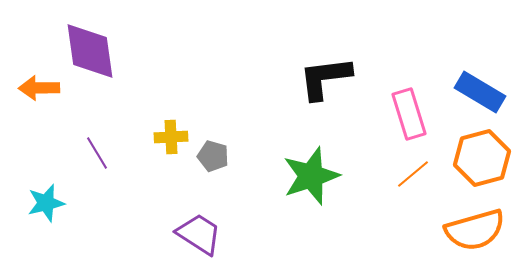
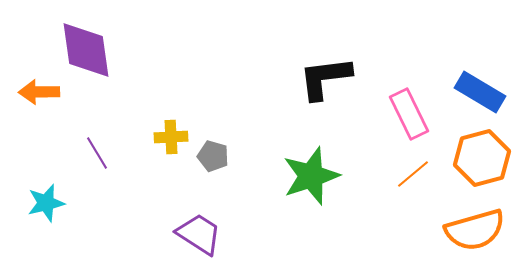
purple diamond: moved 4 px left, 1 px up
orange arrow: moved 4 px down
pink rectangle: rotated 9 degrees counterclockwise
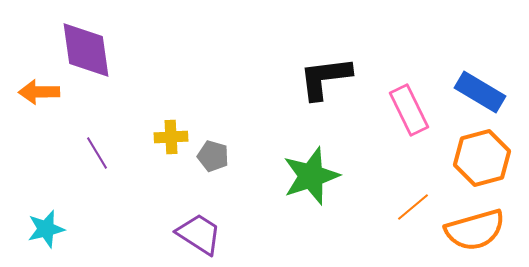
pink rectangle: moved 4 px up
orange line: moved 33 px down
cyan star: moved 26 px down
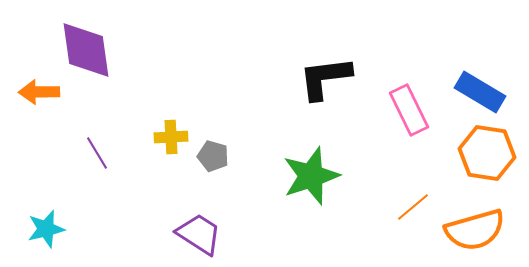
orange hexagon: moved 5 px right, 5 px up; rotated 24 degrees clockwise
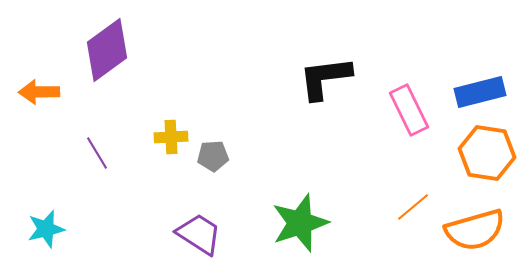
purple diamond: moved 21 px right; rotated 62 degrees clockwise
blue rectangle: rotated 45 degrees counterclockwise
gray pentagon: rotated 20 degrees counterclockwise
green star: moved 11 px left, 47 px down
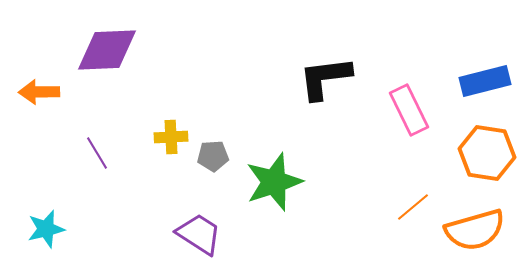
purple diamond: rotated 34 degrees clockwise
blue rectangle: moved 5 px right, 11 px up
green star: moved 26 px left, 41 px up
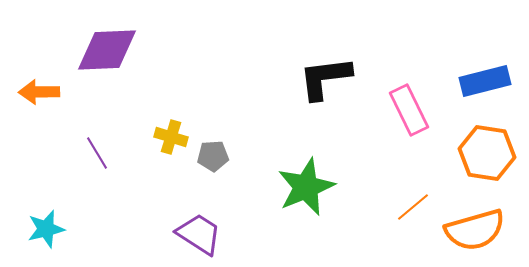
yellow cross: rotated 20 degrees clockwise
green star: moved 32 px right, 5 px down; rotated 4 degrees counterclockwise
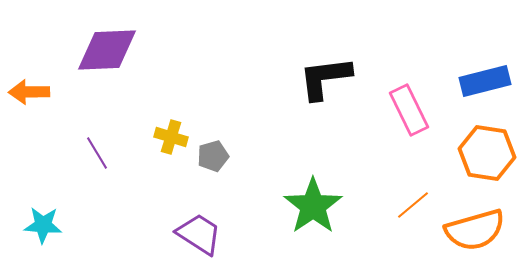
orange arrow: moved 10 px left
gray pentagon: rotated 12 degrees counterclockwise
green star: moved 7 px right, 19 px down; rotated 12 degrees counterclockwise
orange line: moved 2 px up
cyan star: moved 3 px left, 4 px up; rotated 18 degrees clockwise
